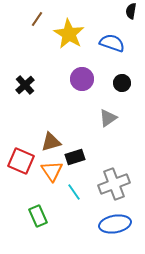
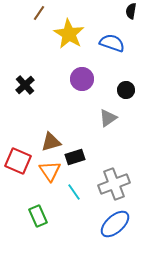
brown line: moved 2 px right, 6 px up
black circle: moved 4 px right, 7 px down
red square: moved 3 px left
orange triangle: moved 2 px left
blue ellipse: rotated 32 degrees counterclockwise
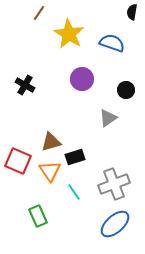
black semicircle: moved 1 px right, 1 px down
black cross: rotated 18 degrees counterclockwise
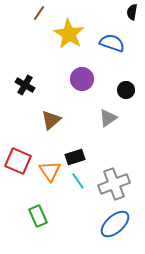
brown triangle: moved 22 px up; rotated 25 degrees counterclockwise
cyan line: moved 4 px right, 11 px up
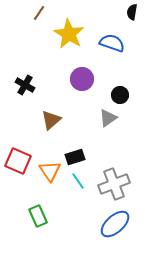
black circle: moved 6 px left, 5 px down
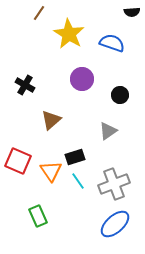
black semicircle: rotated 105 degrees counterclockwise
gray triangle: moved 13 px down
orange triangle: moved 1 px right
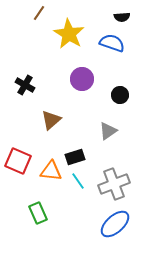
black semicircle: moved 10 px left, 5 px down
orange triangle: rotated 50 degrees counterclockwise
green rectangle: moved 3 px up
